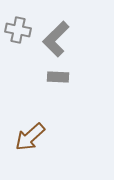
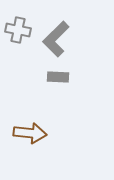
brown arrow: moved 4 px up; rotated 132 degrees counterclockwise
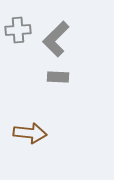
gray cross: rotated 15 degrees counterclockwise
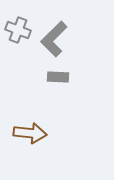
gray cross: rotated 25 degrees clockwise
gray L-shape: moved 2 px left
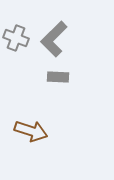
gray cross: moved 2 px left, 8 px down
brown arrow: moved 1 px right, 2 px up; rotated 12 degrees clockwise
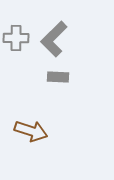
gray cross: rotated 20 degrees counterclockwise
